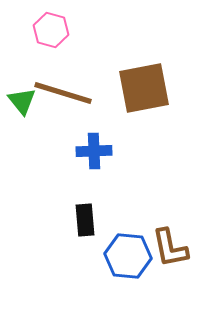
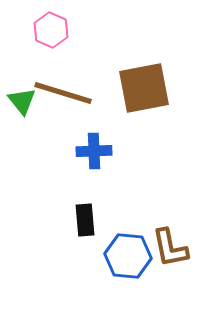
pink hexagon: rotated 8 degrees clockwise
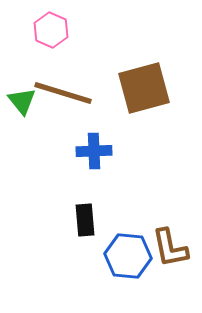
brown square: rotated 4 degrees counterclockwise
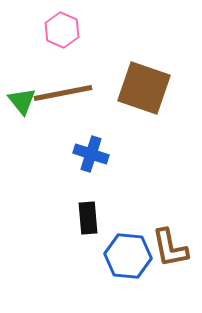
pink hexagon: moved 11 px right
brown square: rotated 34 degrees clockwise
brown line: rotated 28 degrees counterclockwise
blue cross: moved 3 px left, 3 px down; rotated 20 degrees clockwise
black rectangle: moved 3 px right, 2 px up
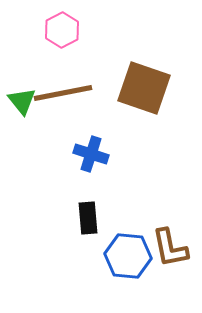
pink hexagon: rotated 8 degrees clockwise
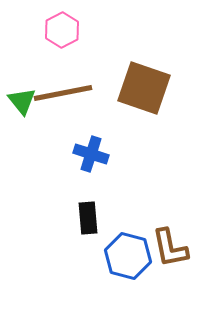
blue hexagon: rotated 9 degrees clockwise
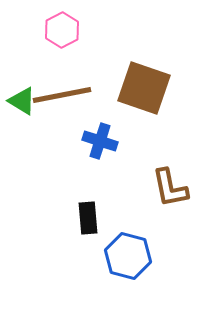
brown line: moved 1 px left, 2 px down
green triangle: rotated 20 degrees counterclockwise
blue cross: moved 9 px right, 13 px up
brown L-shape: moved 60 px up
